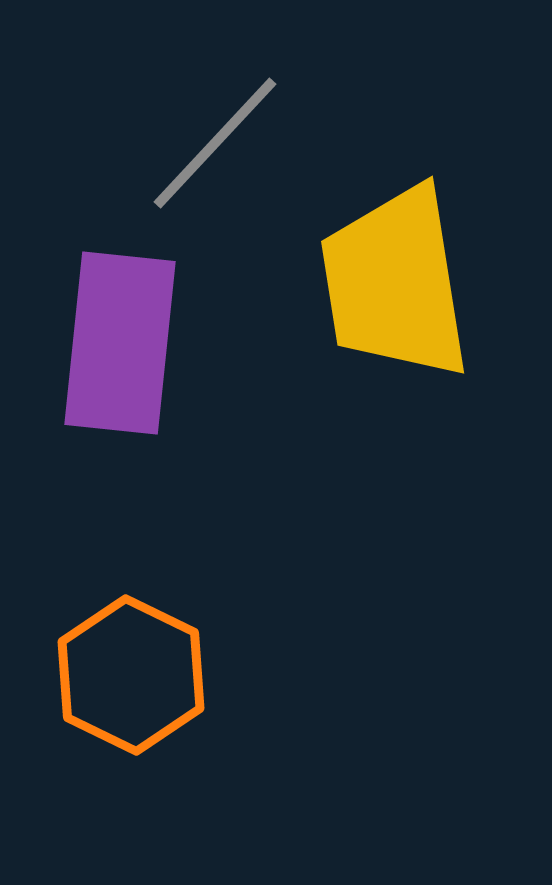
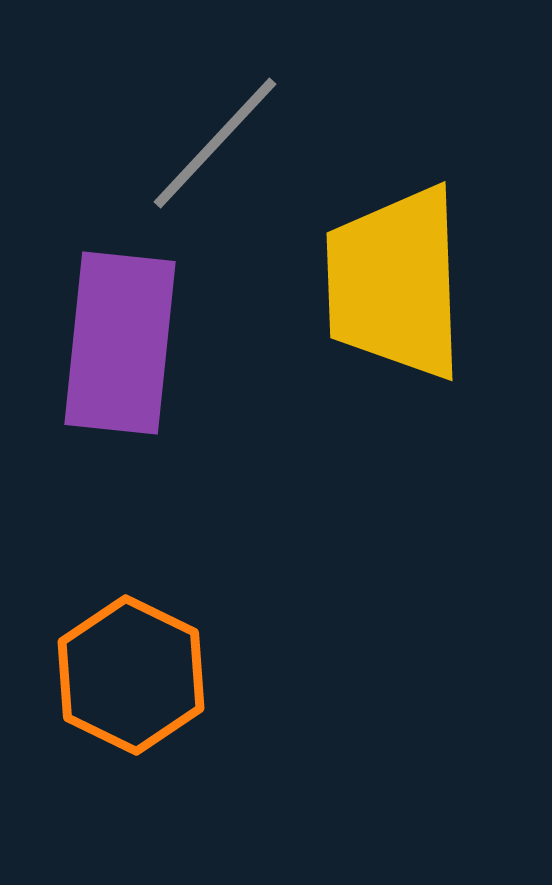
yellow trapezoid: rotated 7 degrees clockwise
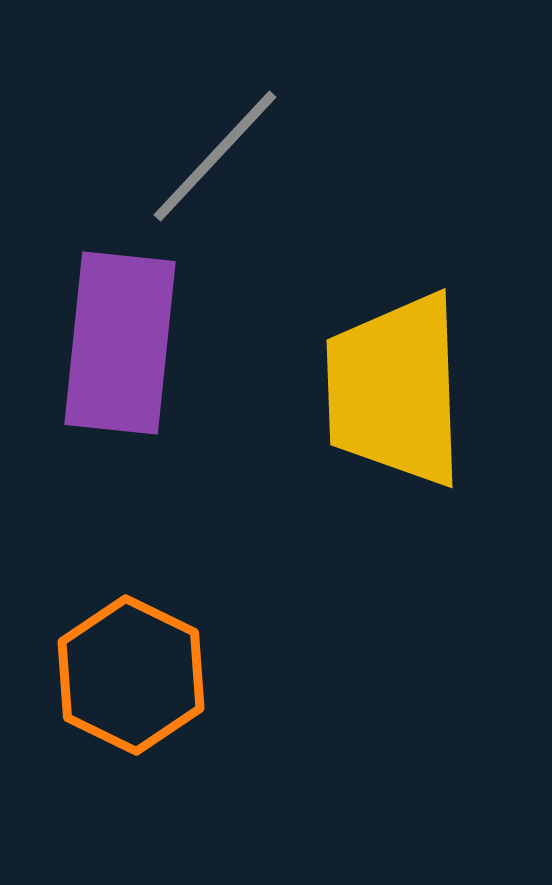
gray line: moved 13 px down
yellow trapezoid: moved 107 px down
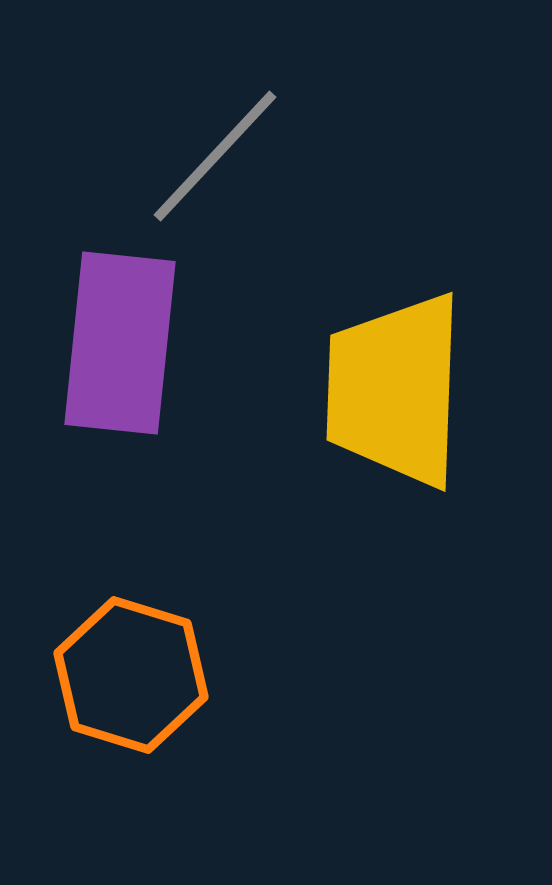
yellow trapezoid: rotated 4 degrees clockwise
orange hexagon: rotated 9 degrees counterclockwise
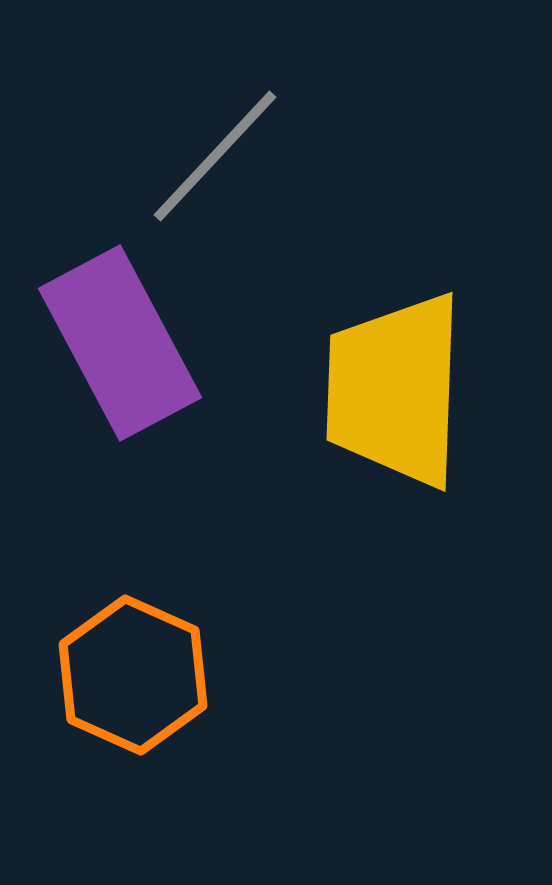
purple rectangle: rotated 34 degrees counterclockwise
orange hexagon: moved 2 px right; rotated 7 degrees clockwise
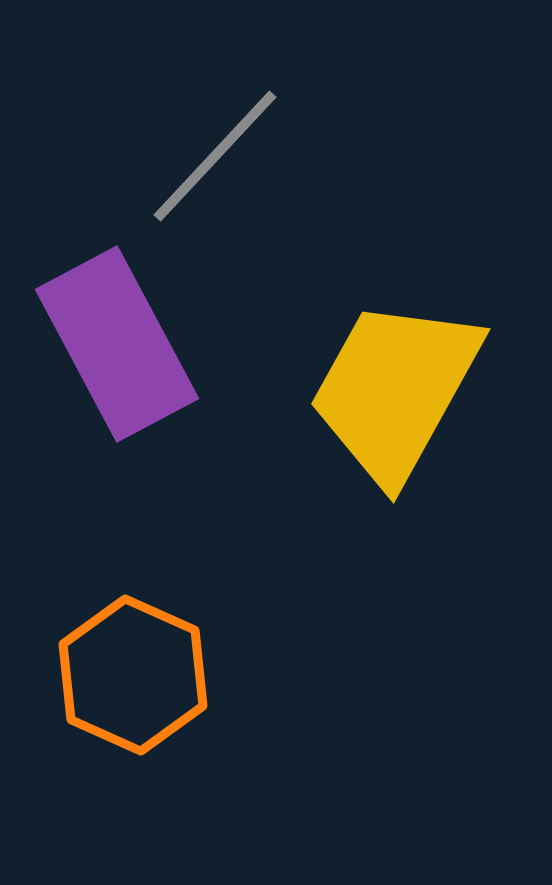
purple rectangle: moved 3 px left, 1 px down
yellow trapezoid: rotated 27 degrees clockwise
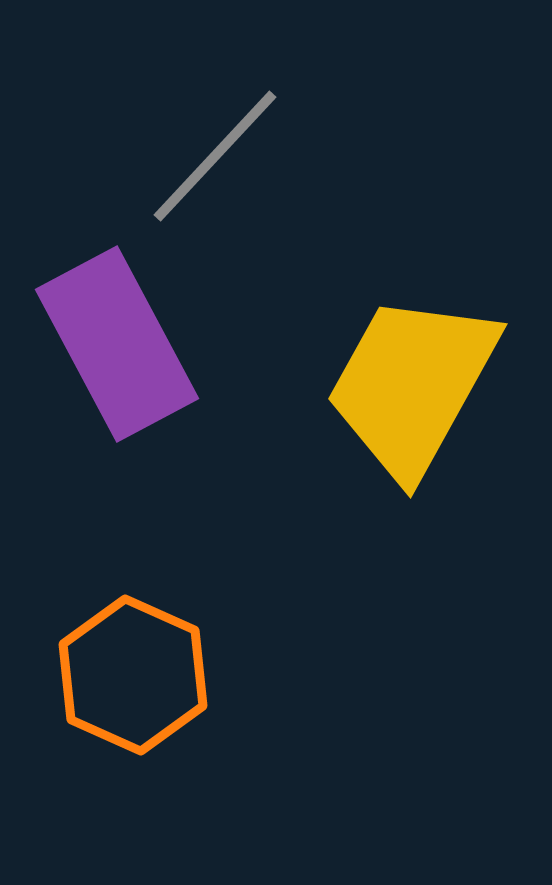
yellow trapezoid: moved 17 px right, 5 px up
